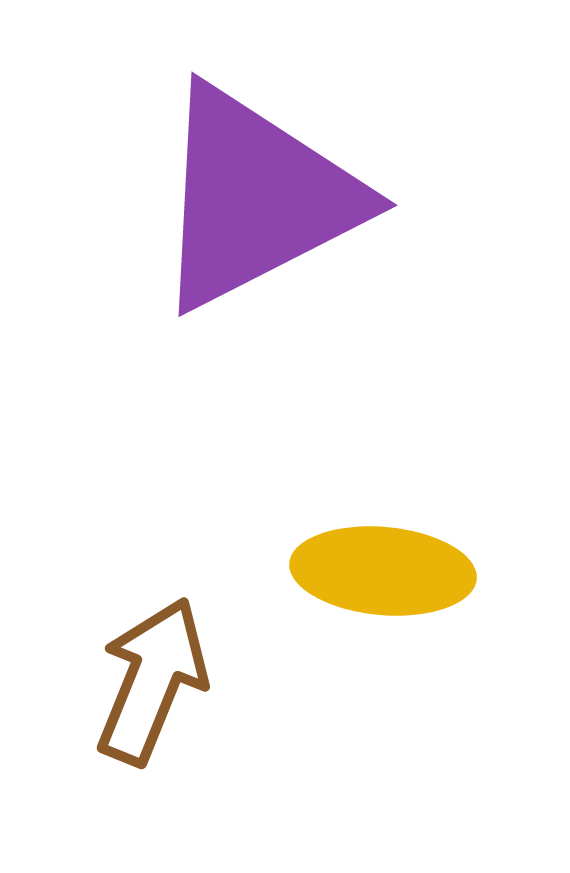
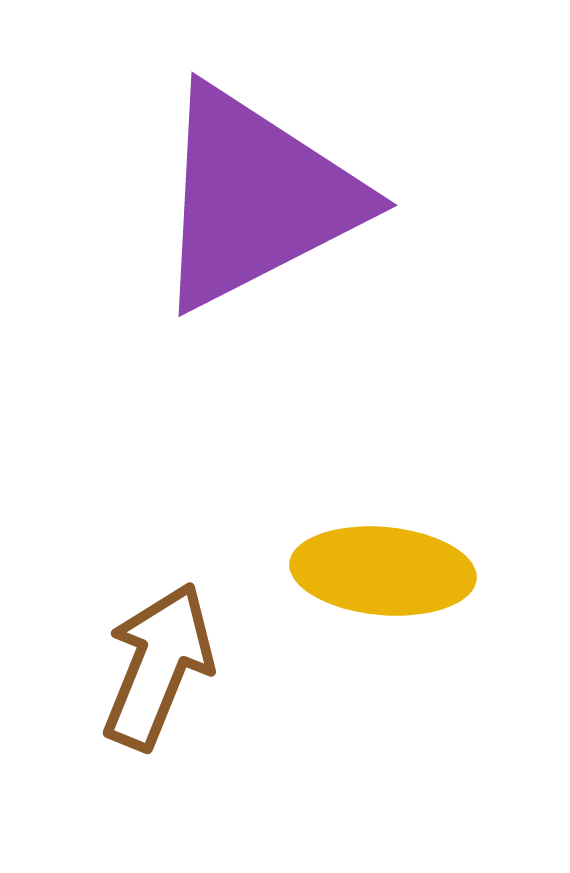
brown arrow: moved 6 px right, 15 px up
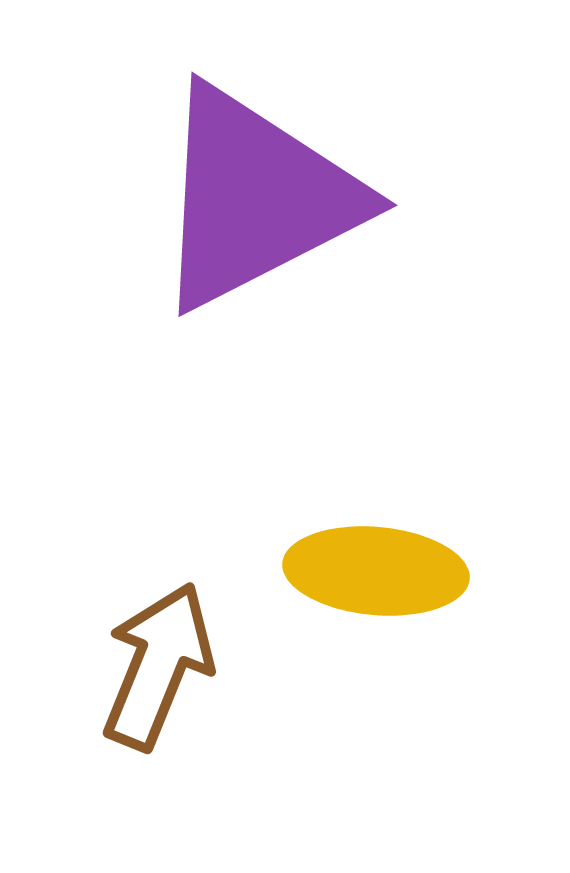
yellow ellipse: moved 7 px left
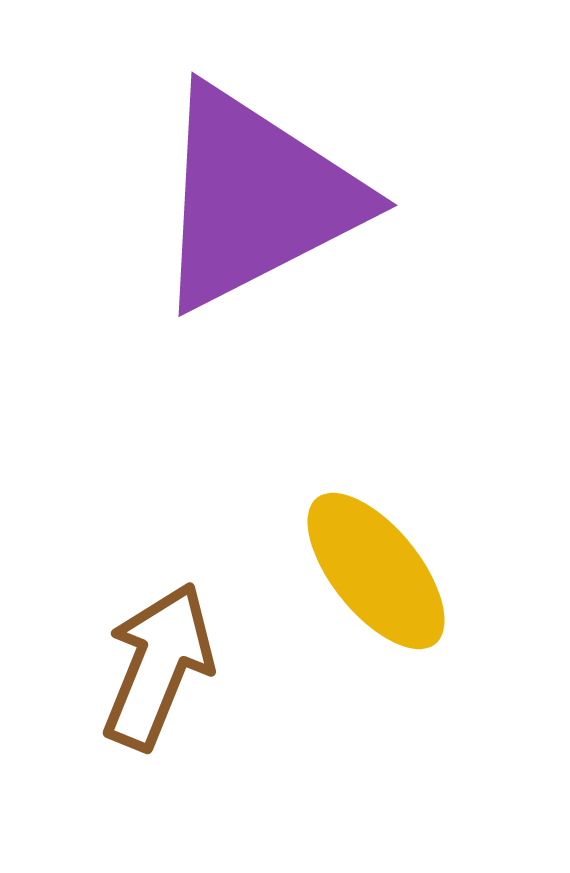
yellow ellipse: rotated 46 degrees clockwise
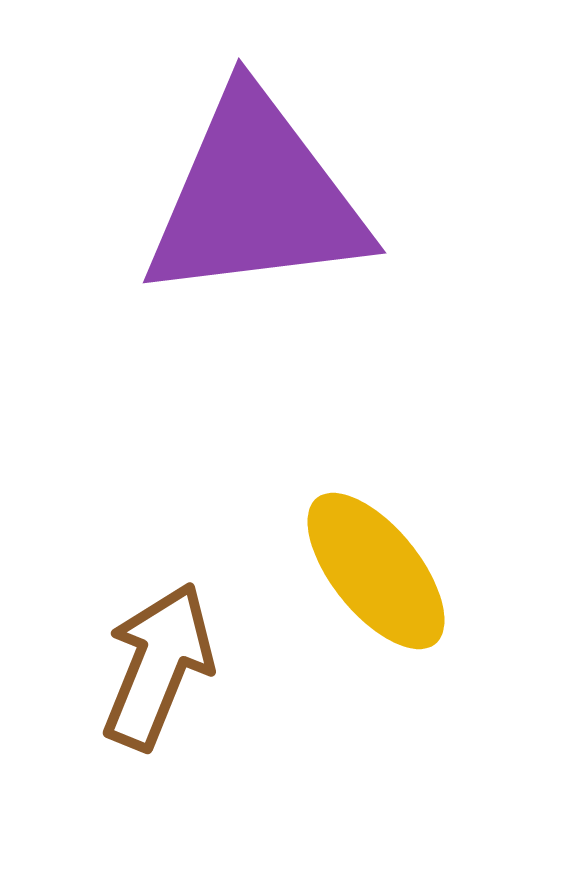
purple triangle: rotated 20 degrees clockwise
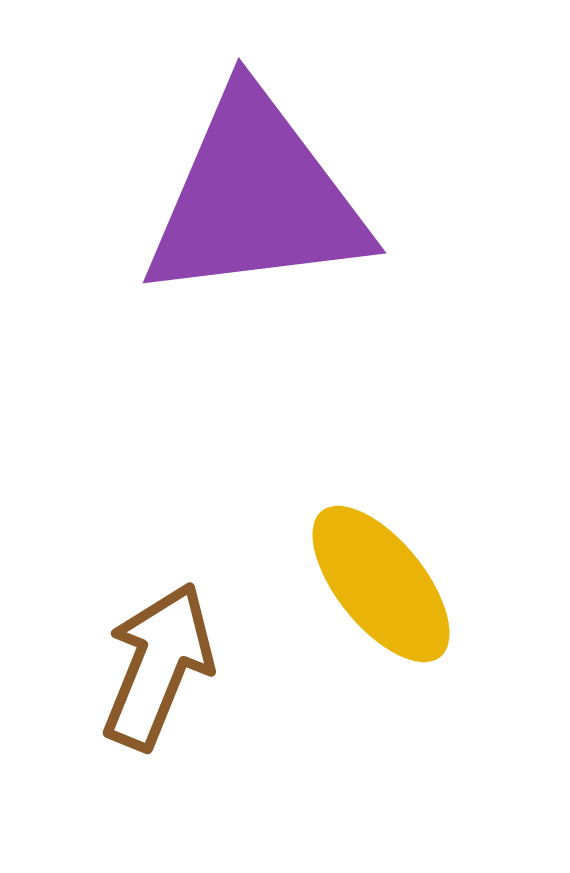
yellow ellipse: moved 5 px right, 13 px down
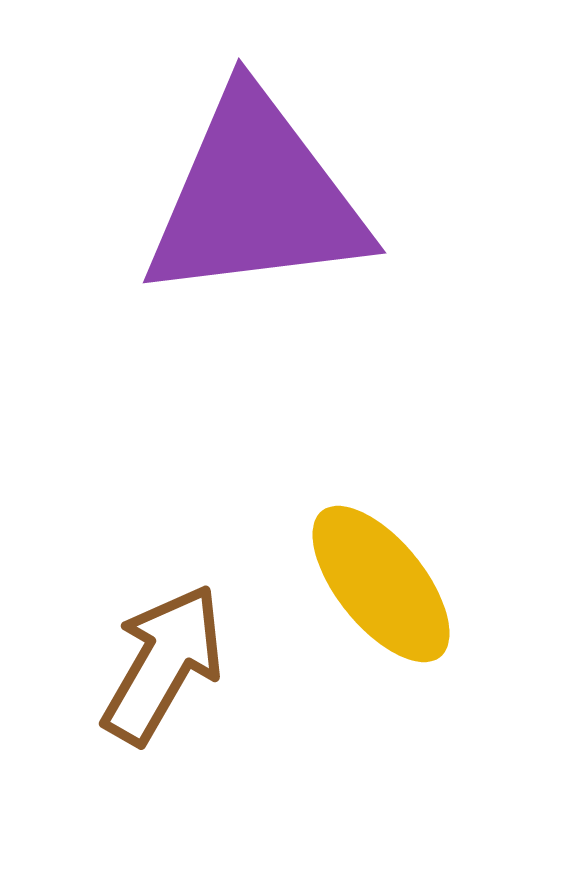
brown arrow: moved 5 px right, 2 px up; rotated 8 degrees clockwise
